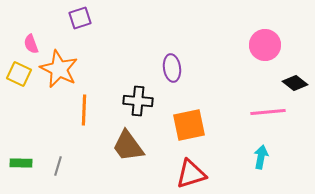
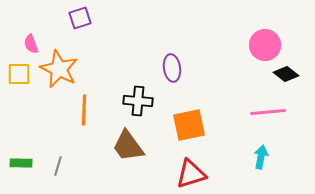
yellow square: rotated 25 degrees counterclockwise
black diamond: moved 9 px left, 9 px up
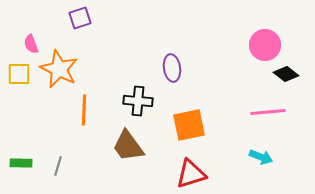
cyan arrow: rotated 100 degrees clockwise
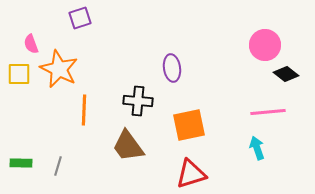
cyan arrow: moved 4 px left, 9 px up; rotated 130 degrees counterclockwise
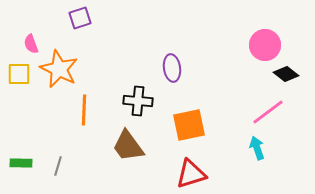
pink line: rotated 32 degrees counterclockwise
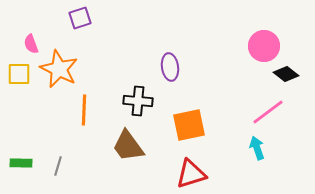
pink circle: moved 1 px left, 1 px down
purple ellipse: moved 2 px left, 1 px up
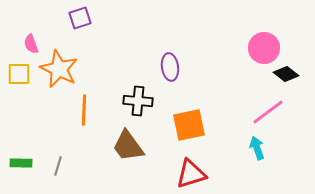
pink circle: moved 2 px down
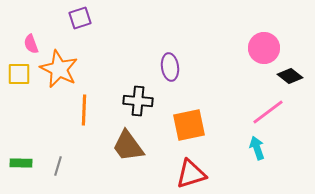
black diamond: moved 4 px right, 2 px down
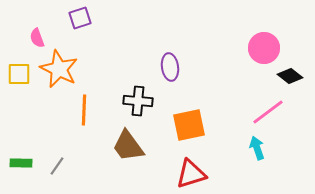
pink semicircle: moved 6 px right, 6 px up
gray line: moved 1 px left; rotated 18 degrees clockwise
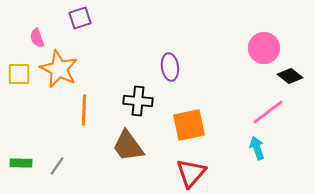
red triangle: moved 1 px up; rotated 32 degrees counterclockwise
